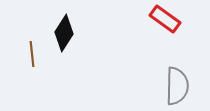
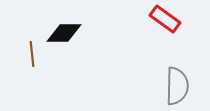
black diamond: rotated 57 degrees clockwise
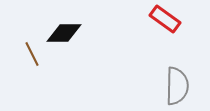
brown line: rotated 20 degrees counterclockwise
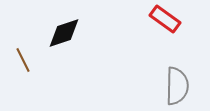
black diamond: rotated 18 degrees counterclockwise
brown line: moved 9 px left, 6 px down
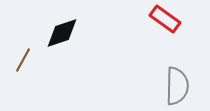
black diamond: moved 2 px left
brown line: rotated 55 degrees clockwise
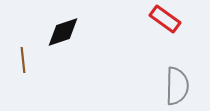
black diamond: moved 1 px right, 1 px up
brown line: rotated 35 degrees counterclockwise
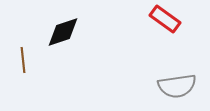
gray semicircle: rotated 81 degrees clockwise
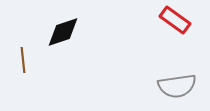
red rectangle: moved 10 px right, 1 px down
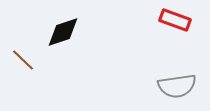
red rectangle: rotated 16 degrees counterclockwise
brown line: rotated 40 degrees counterclockwise
